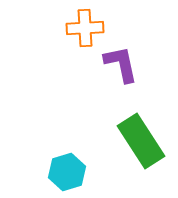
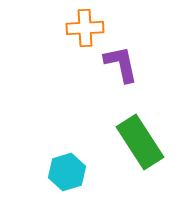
green rectangle: moved 1 px left, 1 px down
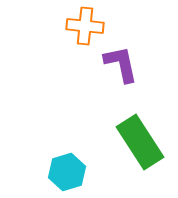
orange cross: moved 2 px up; rotated 9 degrees clockwise
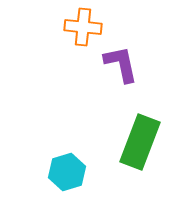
orange cross: moved 2 px left, 1 px down
green rectangle: rotated 54 degrees clockwise
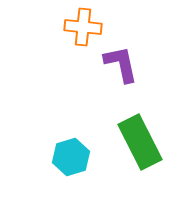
green rectangle: rotated 48 degrees counterclockwise
cyan hexagon: moved 4 px right, 15 px up
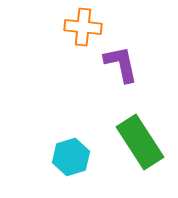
green rectangle: rotated 6 degrees counterclockwise
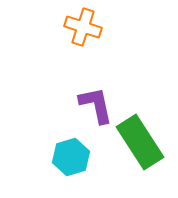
orange cross: rotated 12 degrees clockwise
purple L-shape: moved 25 px left, 41 px down
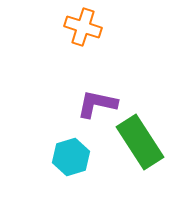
purple L-shape: moved 1 px right, 1 px up; rotated 66 degrees counterclockwise
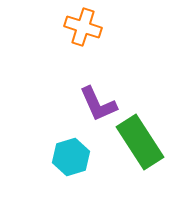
purple L-shape: moved 1 px right; rotated 126 degrees counterclockwise
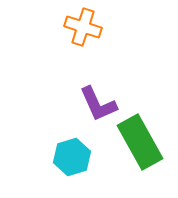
green rectangle: rotated 4 degrees clockwise
cyan hexagon: moved 1 px right
